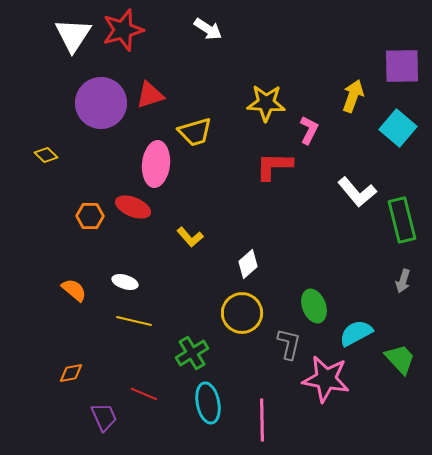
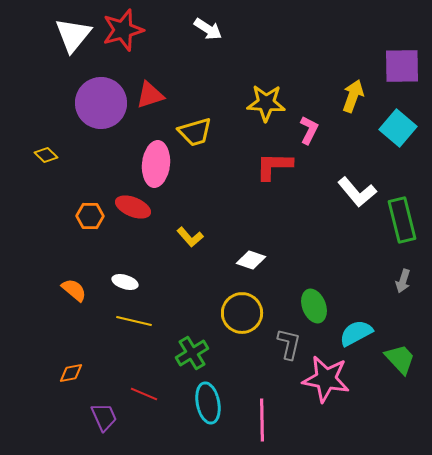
white triangle: rotated 6 degrees clockwise
white diamond: moved 3 px right, 4 px up; rotated 60 degrees clockwise
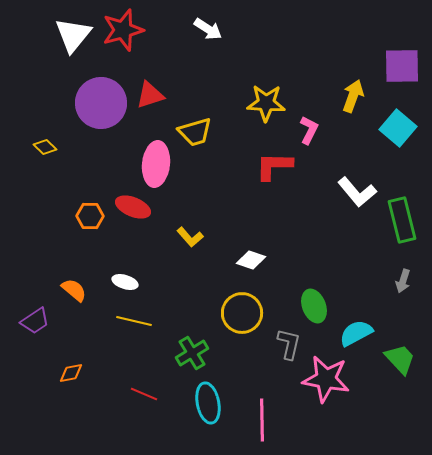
yellow diamond: moved 1 px left, 8 px up
purple trapezoid: moved 69 px left, 96 px up; rotated 80 degrees clockwise
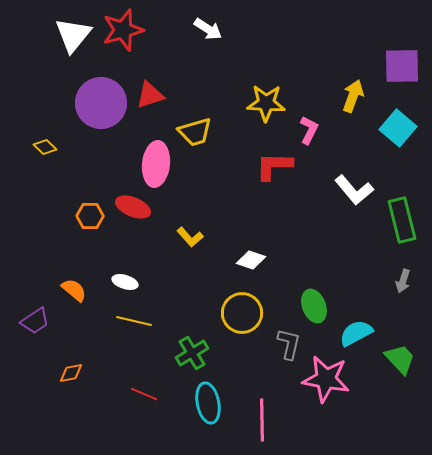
white L-shape: moved 3 px left, 2 px up
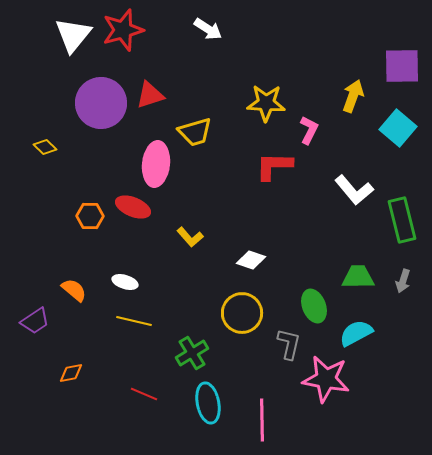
green trapezoid: moved 42 px left, 82 px up; rotated 48 degrees counterclockwise
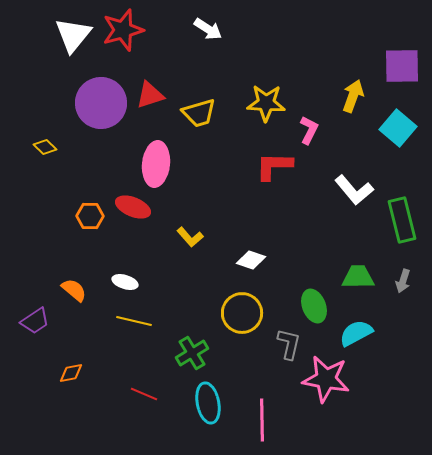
yellow trapezoid: moved 4 px right, 19 px up
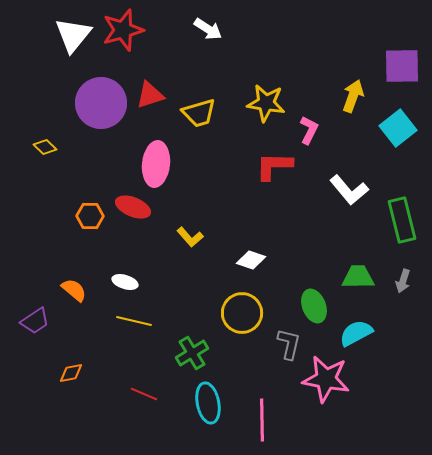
yellow star: rotated 6 degrees clockwise
cyan square: rotated 12 degrees clockwise
white L-shape: moved 5 px left
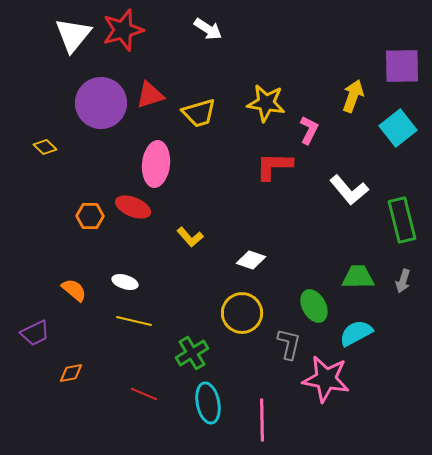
green ellipse: rotated 8 degrees counterclockwise
purple trapezoid: moved 12 px down; rotated 8 degrees clockwise
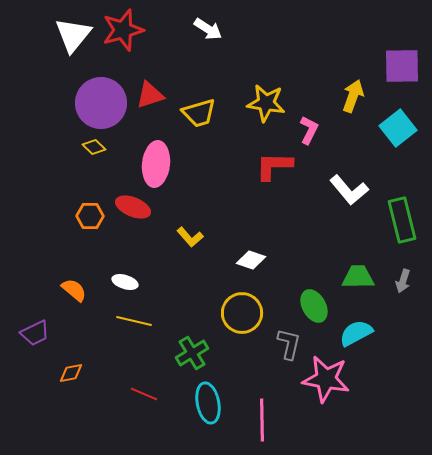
yellow diamond: moved 49 px right
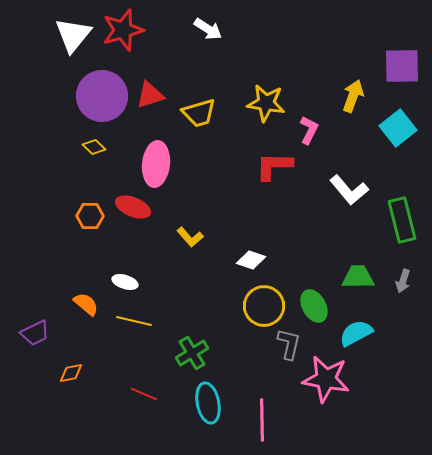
purple circle: moved 1 px right, 7 px up
orange semicircle: moved 12 px right, 14 px down
yellow circle: moved 22 px right, 7 px up
